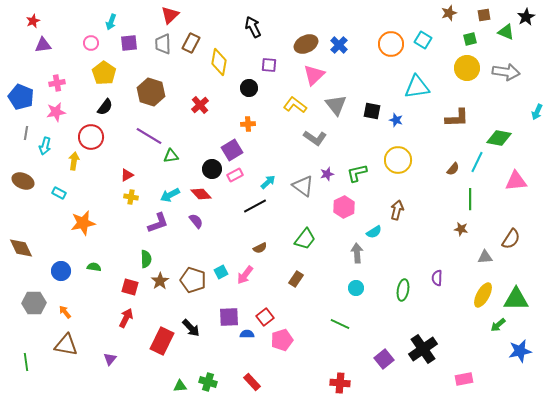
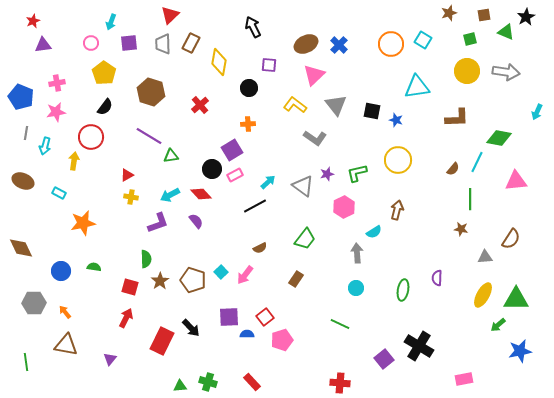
yellow circle at (467, 68): moved 3 px down
cyan square at (221, 272): rotated 16 degrees counterclockwise
black cross at (423, 349): moved 4 px left, 3 px up; rotated 24 degrees counterclockwise
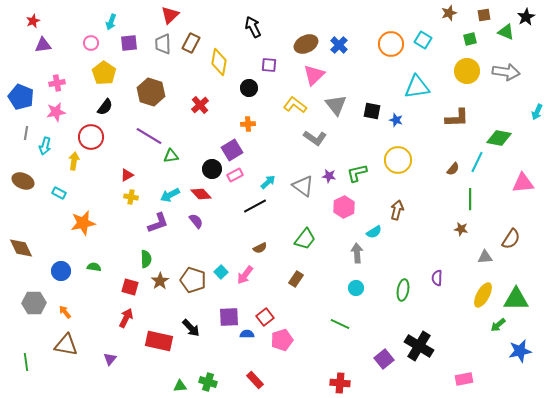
purple star at (327, 174): moved 2 px right, 2 px down; rotated 24 degrees clockwise
pink triangle at (516, 181): moved 7 px right, 2 px down
red rectangle at (162, 341): moved 3 px left; rotated 76 degrees clockwise
red rectangle at (252, 382): moved 3 px right, 2 px up
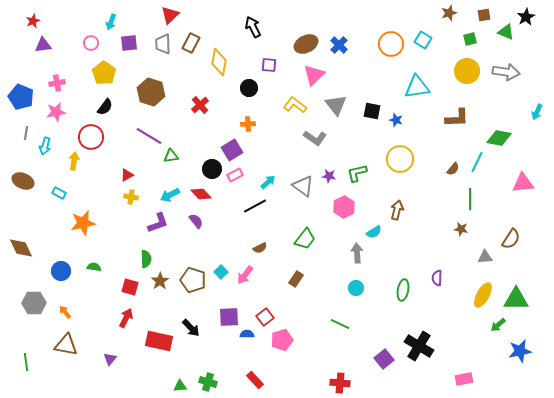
yellow circle at (398, 160): moved 2 px right, 1 px up
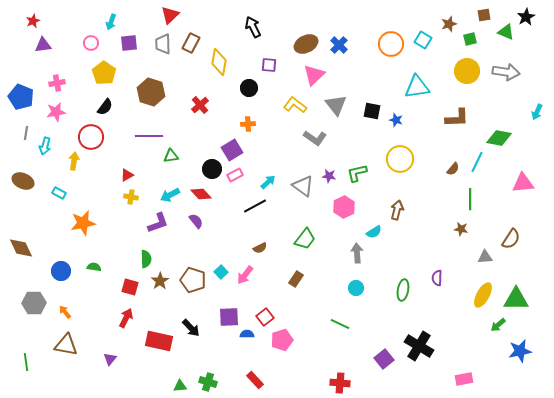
brown star at (449, 13): moved 11 px down
purple line at (149, 136): rotated 32 degrees counterclockwise
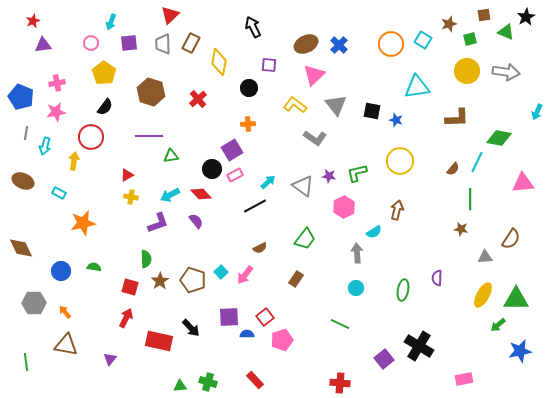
red cross at (200, 105): moved 2 px left, 6 px up
yellow circle at (400, 159): moved 2 px down
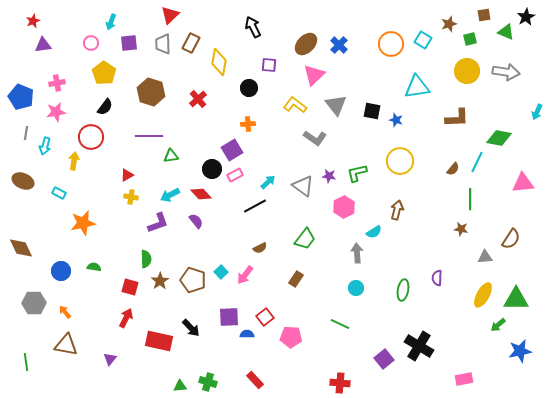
brown ellipse at (306, 44): rotated 20 degrees counterclockwise
pink pentagon at (282, 340): moved 9 px right, 3 px up; rotated 20 degrees clockwise
